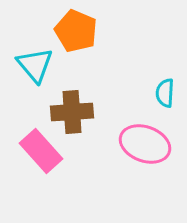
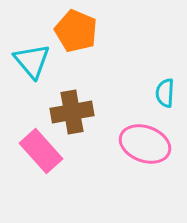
cyan triangle: moved 3 px left, 4 px up
brown cross: rotated 6 degrees counterclockwise
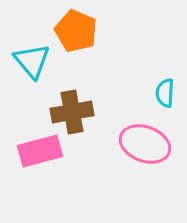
pink rectangle: moved 1 px left; rotated 63 degrees counterclockwise
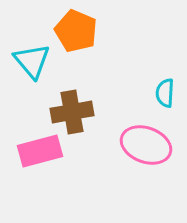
pink ellipse: moved 1 px right, 1 px down
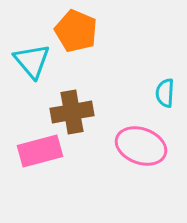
pink ellipse: moved 5 px left, 1 px down
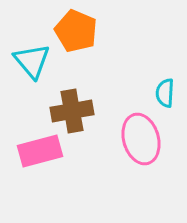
brown cross: moved 1 px up
pink ellipse: moved 7 px up; rotated 54 degrees clockwise
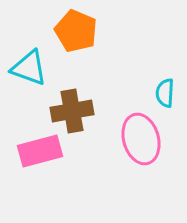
cyan triangle: moved 3 px left, 7 px down; rotated 30 degrees counterclockwise
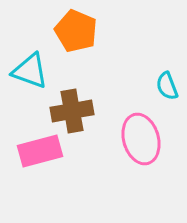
cyan triangle: moved 1 px right, 3 px down
cyan semicircle: moved 2 px right, 7 px up; rotated 24 degrees counterclockwise
